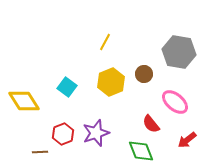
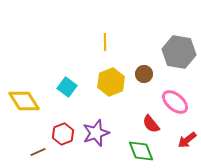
yellow line: rotated 30 degrees counterclockwise
brown line: moved 2 px left; rotated 21 degrees counterclockwise
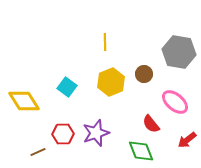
red hexagon: rotated 20 degrees clockwise
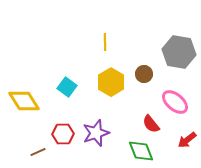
yellow hexagon: rotated 8 degrees counterclockwise
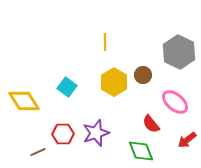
gray hexagon: rotated 16 degrees clockwise
brown circle: moved 1 px left, 1 px down
yellow hexagon: moved 3 px right
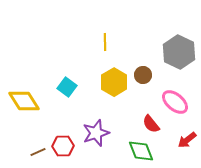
red hexagon: moved 12 px down
